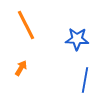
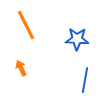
orange arrow: rotated 56 degrees counterclockwise
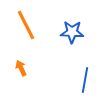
blue star: moved 5 px left, 7 px up
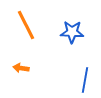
orange arrow: rotated 56 degrees counterclockwise
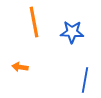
orange line: moved 8 px right, 3 px up; rotated 16 degrees clockwise
orange arrow: moved 1 px left, 1 px up
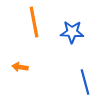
blue line: moved 2 px down; rotated 25 degrees counterclockwise
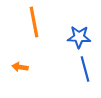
blue star: moved 7 px right, 5 px down
blue line: moved 13 px up
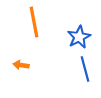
blue star: rotated 30 degrees counterclockwise
orange arrow: moved 1 px right, 2 px up
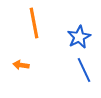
orange line: moved 1 px down
blue line: moved 1 px left, 1 px down; rotated 10 degrees counterclockwise
